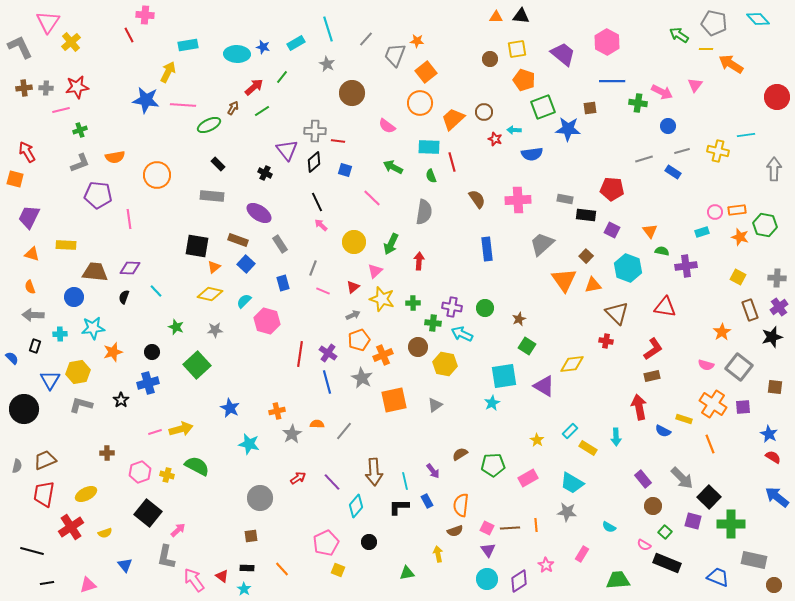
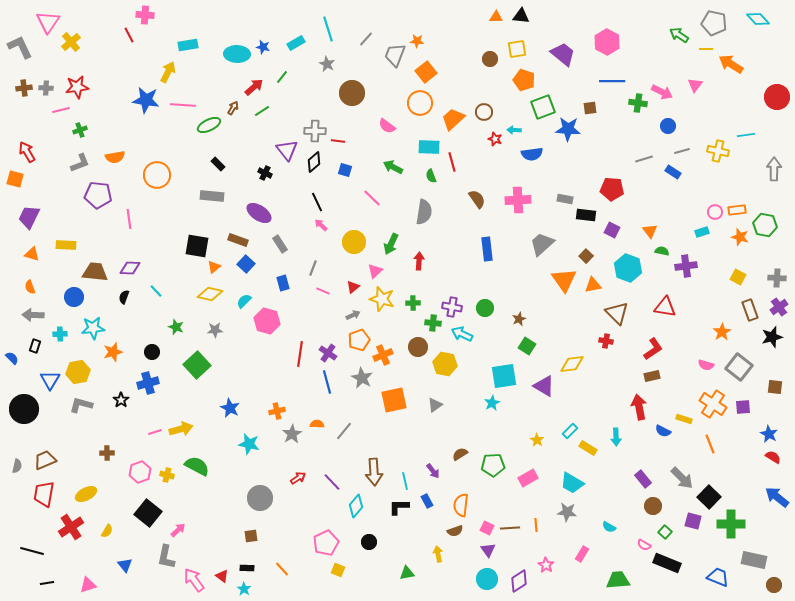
yellow semicircle at (105, 533): moved 2 px right, 2 px up; rotated 40 degrees counterclockwise
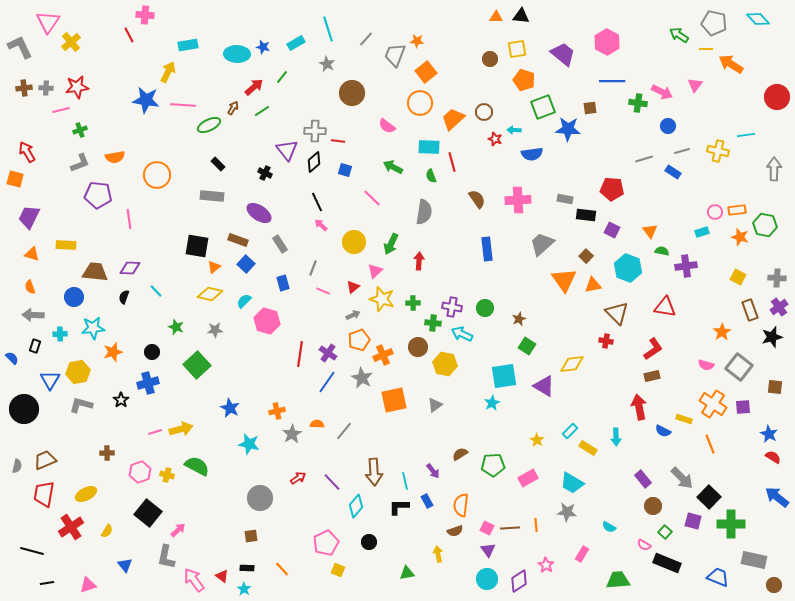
blue line at (327, 382): rotated 50 degrees clockwise
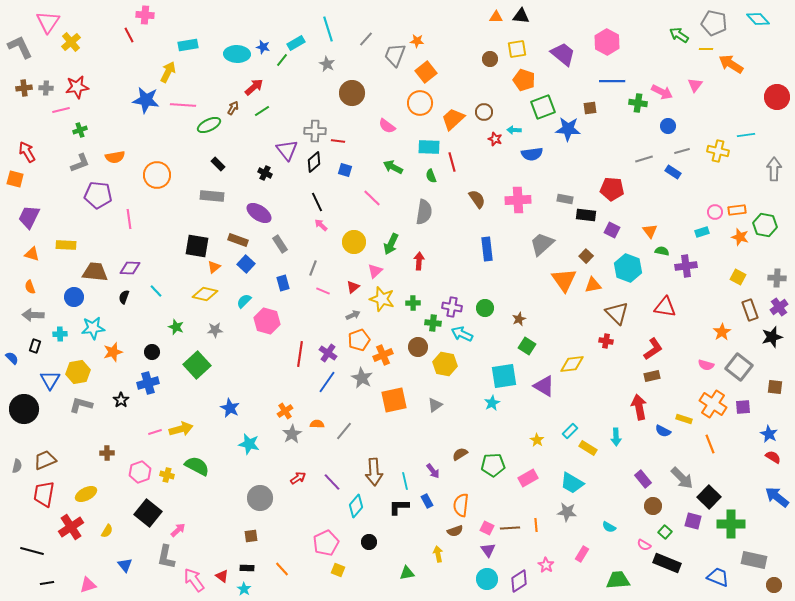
green line at (282, 77): moved 17 px up
yellow diamond at (210, 294): moved 5 px left
orange cross at (277, 411): moved 8 px right; rotated 21 degrees counterclockwise
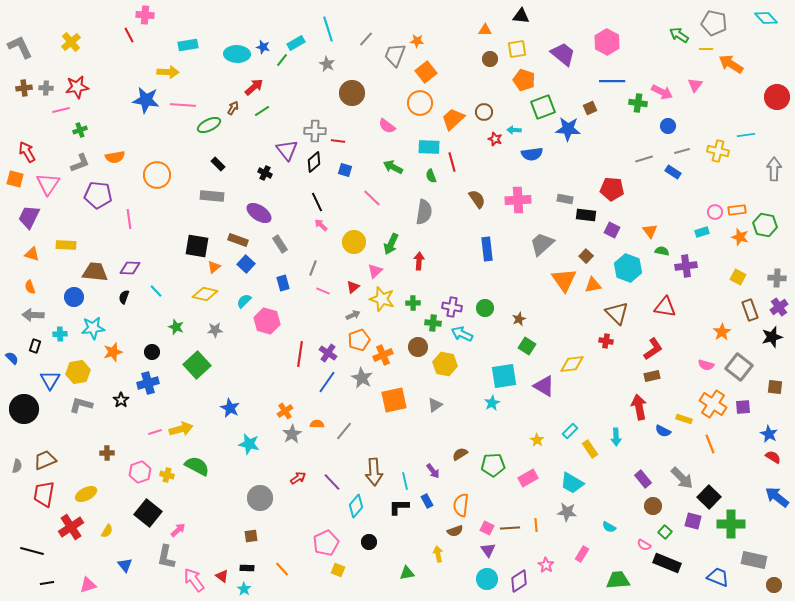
orange triangle at (496, 17): moved 11 px left, 13 px down
cyan diamond at (758, 19): moved 8 px right, 1 px up
pink triangle at (48, 22): moved 162 px down
yellow arrow at (168, 72): rotated 65 degrees clockwise
brown square at (590, 108): rotated 16 degrees counterclockwise
yellow rectangle at (588, 448): moved 2 px right, 1 px down; rotated 24 degrees clockwise
